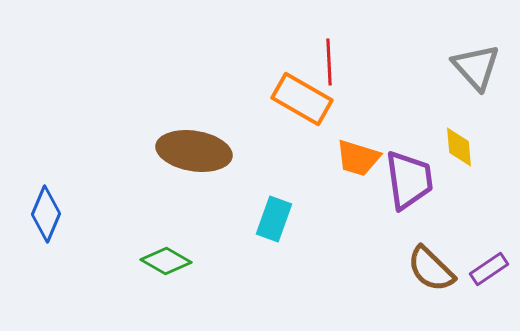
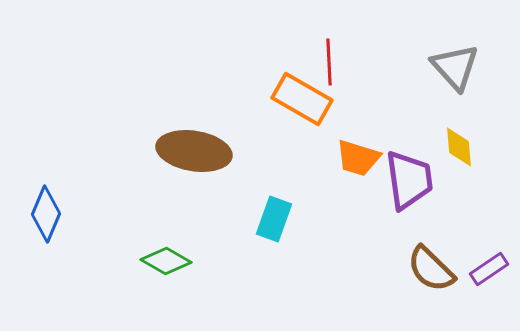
gray triangle: moved 21 px left
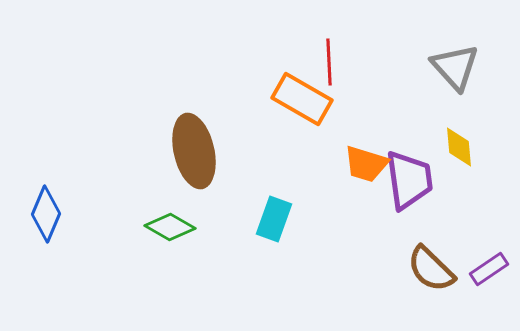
brown ellipse: rotated 68 degrees clockwise
orange trapezoid: moved 8 px right, 6 px down
green diamond: moved 4 px right, 34 px up
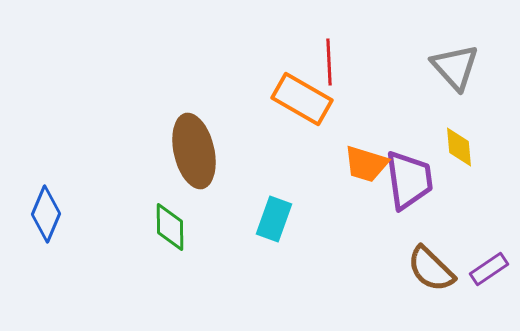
green diamond: rotated 60 degrees clockwise
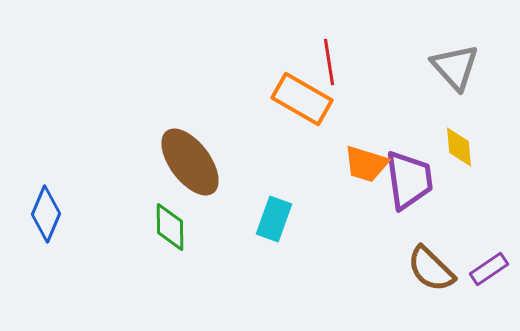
red line: rotated 6 degrees counterclockwise
brown ellipse: moved 4 px left, 11 px down; rotated 24 degrees counterclockwise
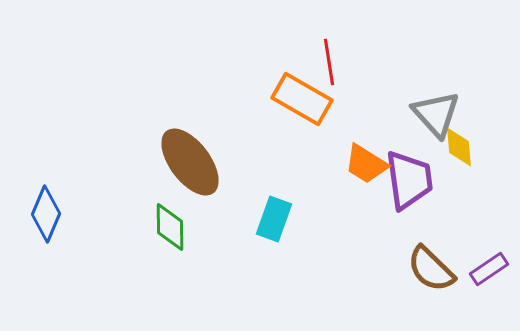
gray triangle: moved 19 px left, 47 px down
orange trapezoid: rotated 15 degrees clockwise
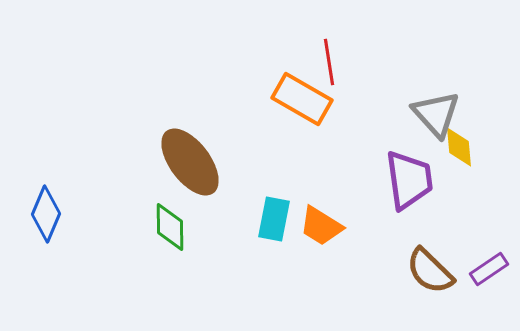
orange trapezoid: moved 45 px left, 62 px down
cyan rectangle: rotated 9 degrees counterclockwise
brown semicircle: moved 1 px left, 2 px down
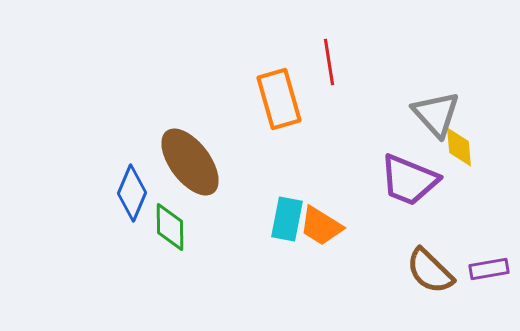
orange rectangle: moved 23 px left; rotated 44 degrees clockwise
purple trapezoid: rotated 120 degrees clockwise
blue diamond: moved 86 px right, 21 px up
cyan rectangle: moved 13 px right
purple rectangle: rotated 24 degrees clockwise
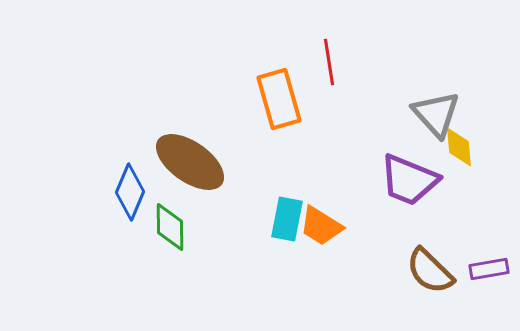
brown ellipse: rotated 18 degrees counterclockwise
blue diamond: moved 2 px left, 1 px up
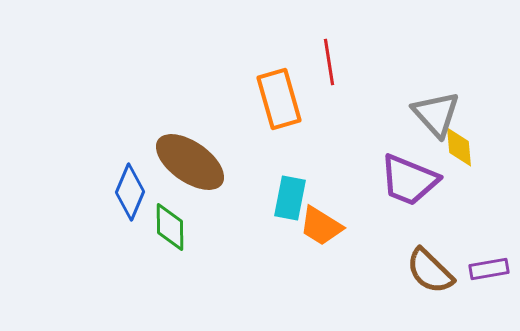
cyan rectangle: moved 3 px right, 21 px up
